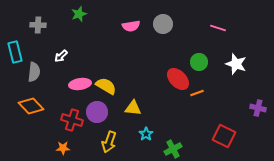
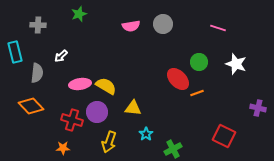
gray semicircle: moved 3 px right, 1 px down
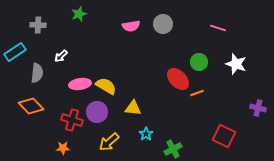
cyan rectangle: rotated 70 degrees clockwise
yellow arrow: rotated 30 degrees clockwise
